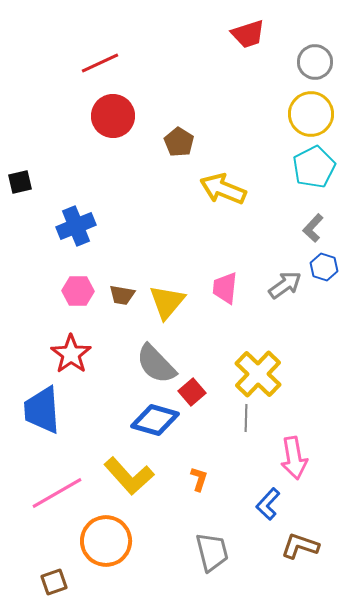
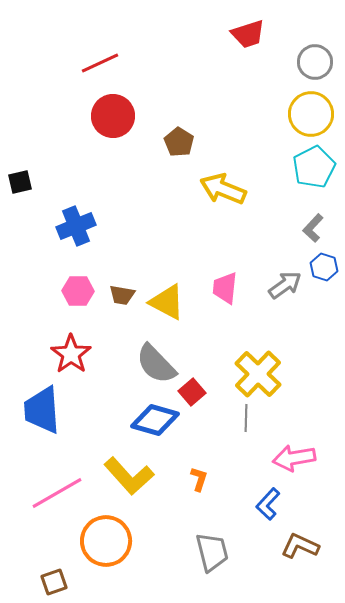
yellow triangle: rotated 42 degrees counterclockwise
pink arrow: rotated 90 degrees clockwise
brown L-shape: rotated 6 degrees clockwise
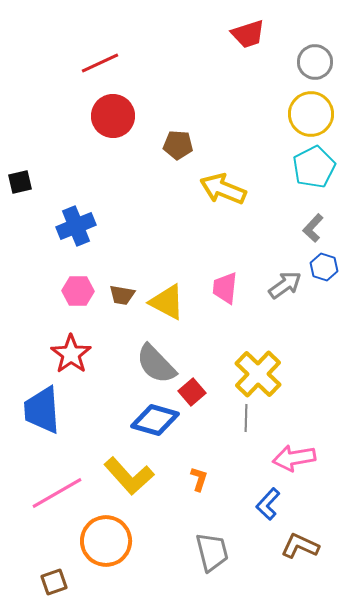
brown pentagon: moved 1 px left, 3 px down; rotated 28 degrees counterclockwise
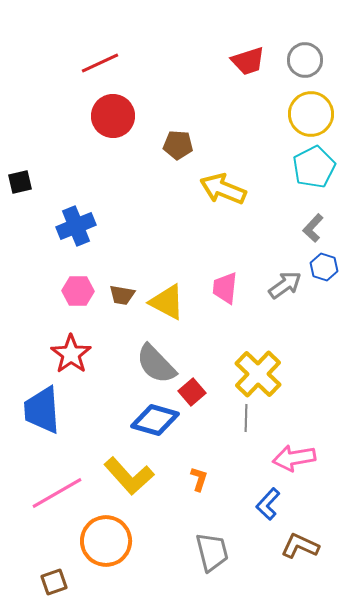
red trapezoid: moved 27 px down
gray circle: moved 10 px left, 2 px up
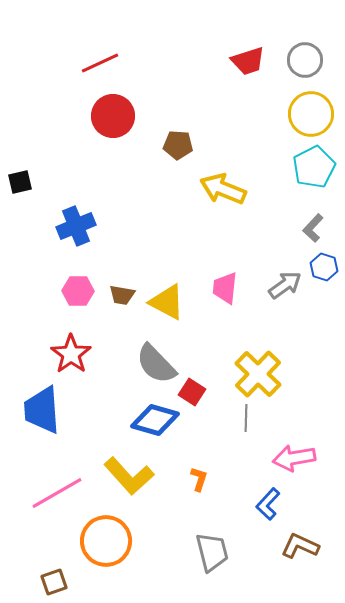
red square: rotated 16 degrees counterclockwise
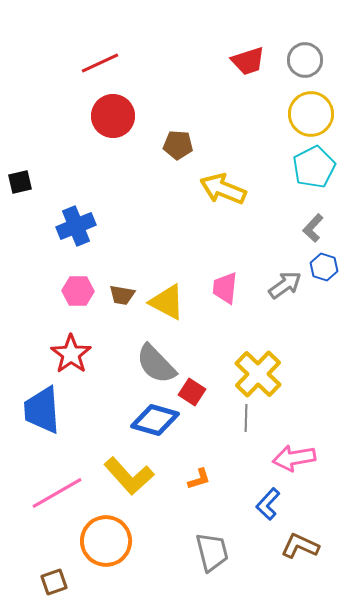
orange L-shape: rotated 55 degrees clockwise
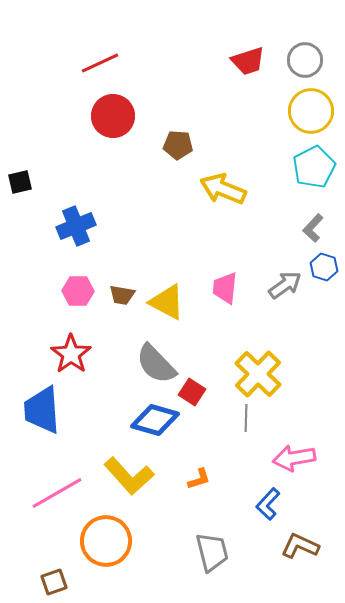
yellow circle: moved 3 px up
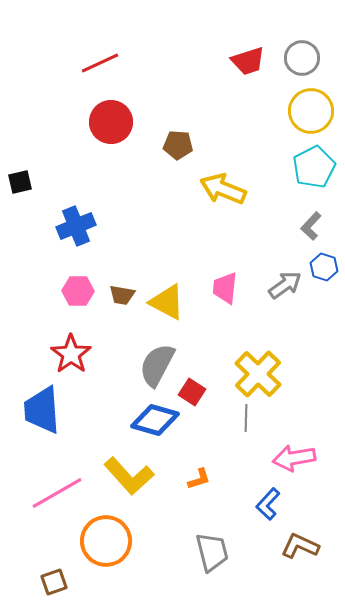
gray circle: moved 3 px left, 2 px up
red circle: moved 2 px left, 6 px down
gray L-shape: moved 2 px left, 2 px up
gray semicircle: moved 1 px right, 1 px down; rotated 72 degrees clockwise
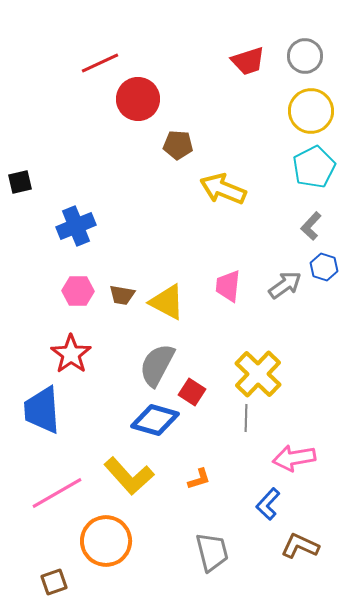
gray circle: moved 3 px right, 2 px up
red circle: moved 27 px right, 23 px up
pink trapezoid: moved 3 px right, 2 px up
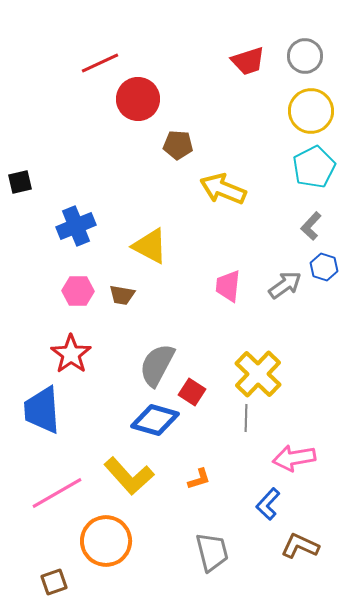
yellow triangle: moved 17 px left, 56 px up
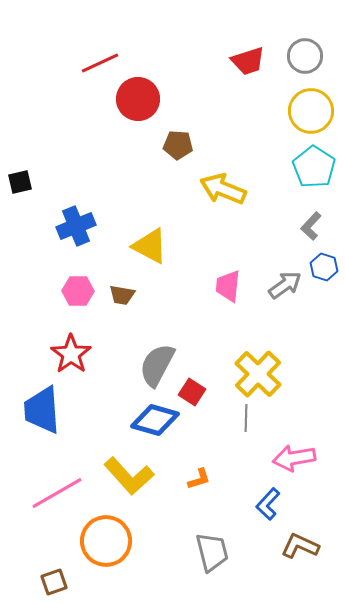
cyan pentagon: rotated 12 degrees counterclockwise
